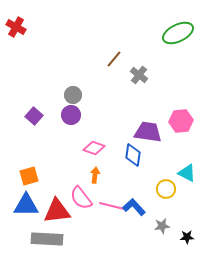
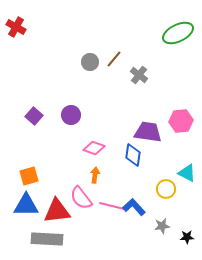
gray circle: moved 17 px right, 33 px up
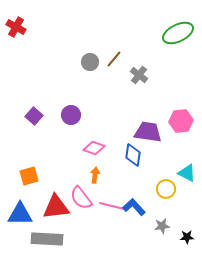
blue triangle: moved 6 px left, 9 px down
red triangle: moved 1 px left, 4 px up
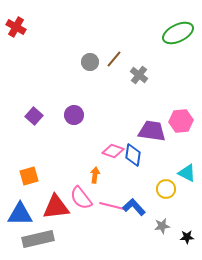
purple circle: moved 3 px right
purple trapezoid: moved 4 px right, 1 px up
pink diamond: moved 19 px right, 3 px down
gray rectangle: moved 9 px left; rotated 16 degrees counterclockwise
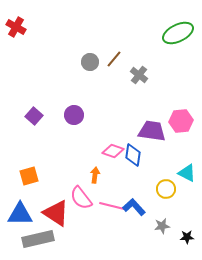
red triangle: moved 6 px down; rotated 40 degrees clockwise
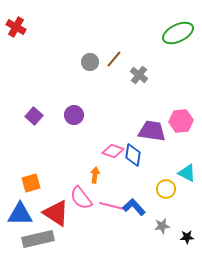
orange square: moved 2 px right, 7 px down
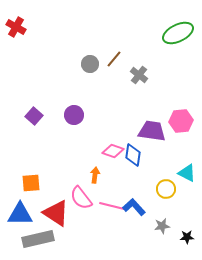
gray circle: moved 2 px down
orange square: rotated 12 degrees clockwise
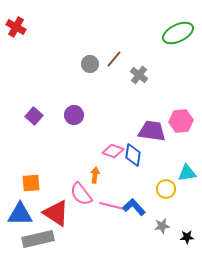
cyan triangle: rotated 36 degrees counterclockwise
pink semicircle: moved 4 px up
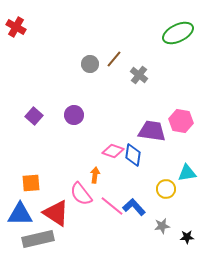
pink hexagon: rotated 15 degrees clockwise
pink line: rotated 25 degrees clockwise
